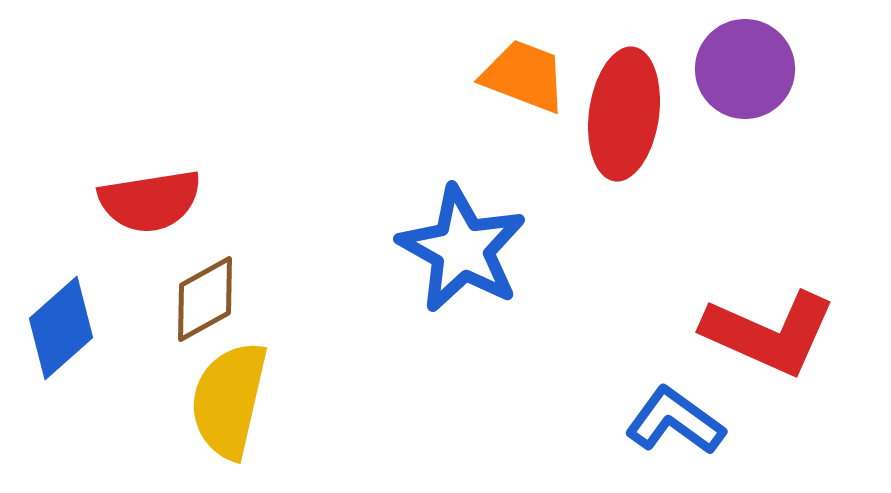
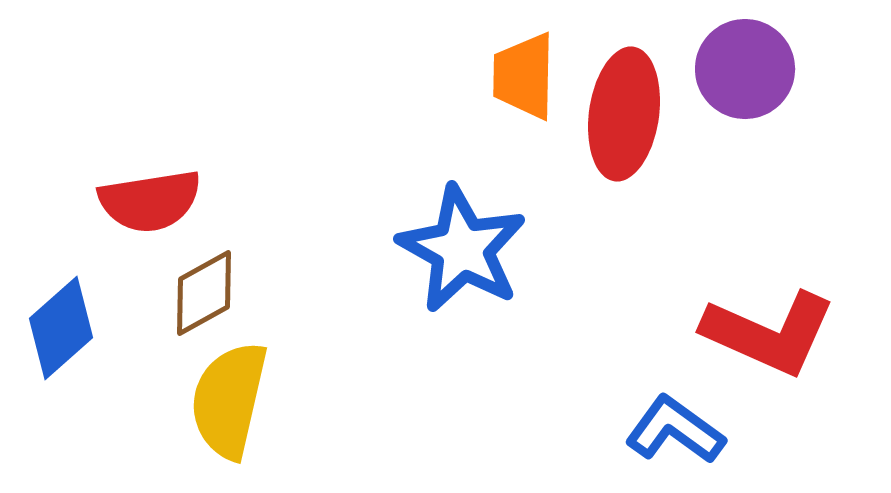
orange trapezoid: rotated 110 degrees counterclockwise
brown diamond: moved 1 px left, 6 px up
blue L-shape: moved 9 px down
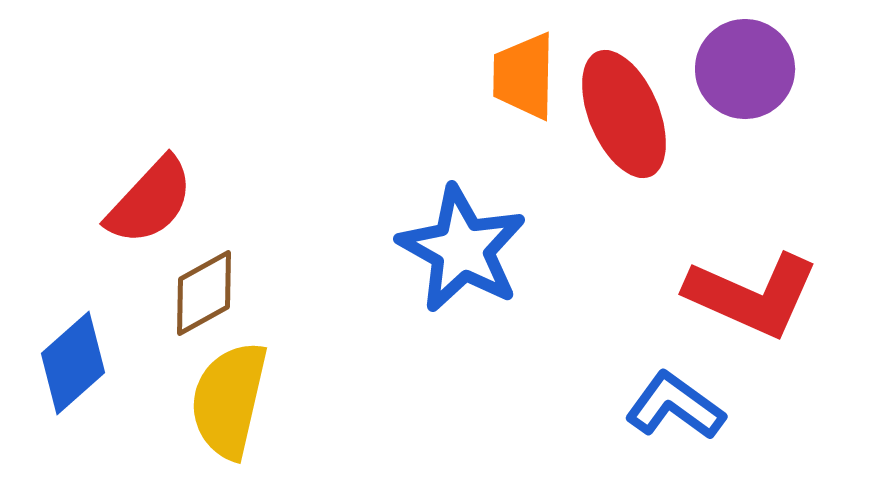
red ellipse: rotated 31 degrees counterclockwise
red semicircle: rotated 38 degrees counterclockwise
blue diamond: moved 12 px right, 35 px down
red L-shape: moved 17 px left, 38 px up
blue L-shape: moved 24 px up
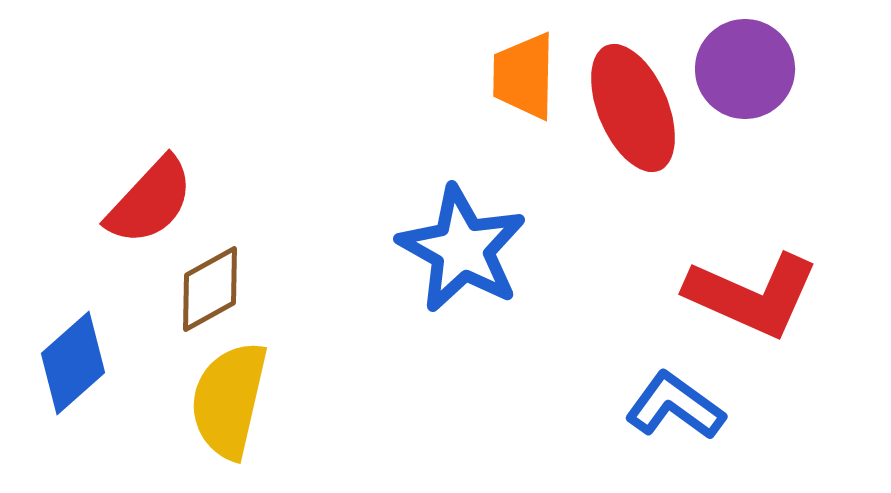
red ellipse: moved 9 px right, 6 px up
brown diamond: moved 6 px right, 4 px up
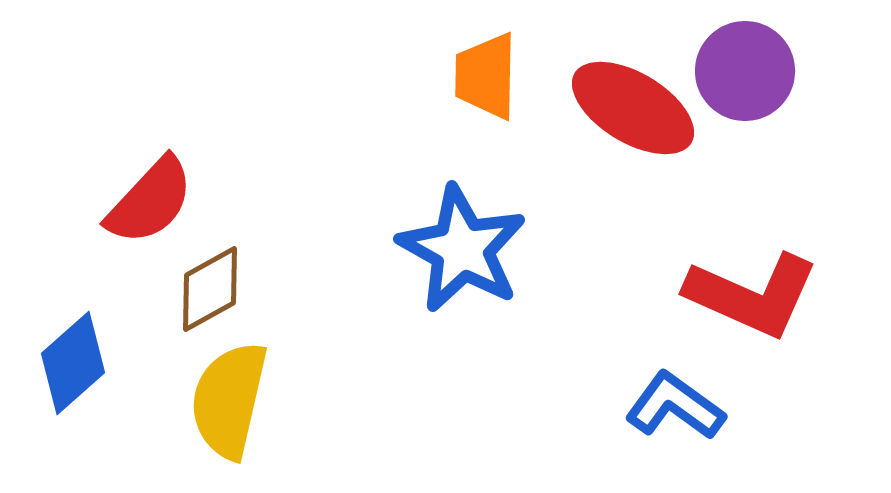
purple circle: moved 2 px down
orange trapezoid: moved 38 px left
red ellipse: rotated 36 degrees counterclockwise
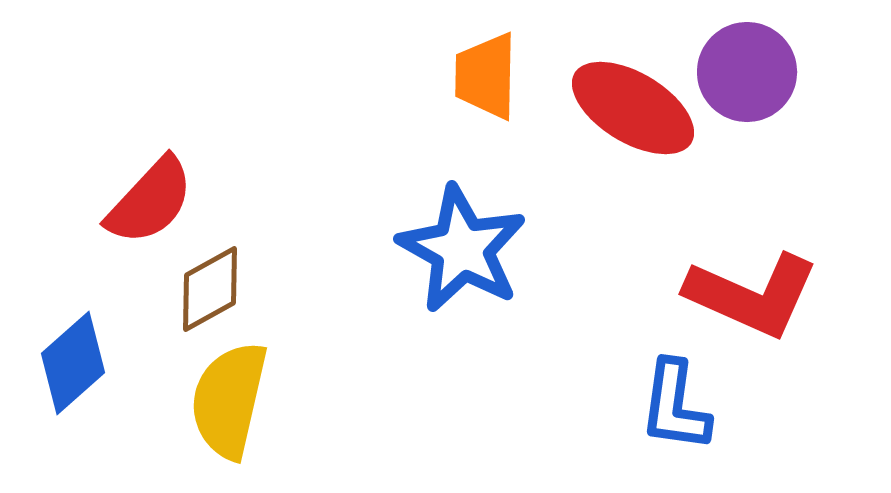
purple circle: moved 2 px right, 1 px down
blue L-shape: rotated 118 degrees counterclockwise
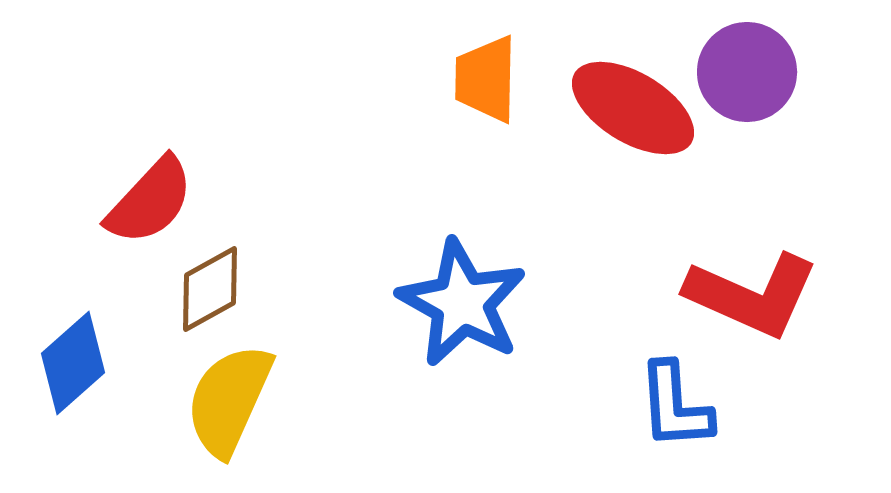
orange trapezoid: moved 3 px down
blue star: moved 54 px down
yellow semicircle: rotated 11 degrees clockwise
blue L-shape: rotated 12 degrees counterclockwise
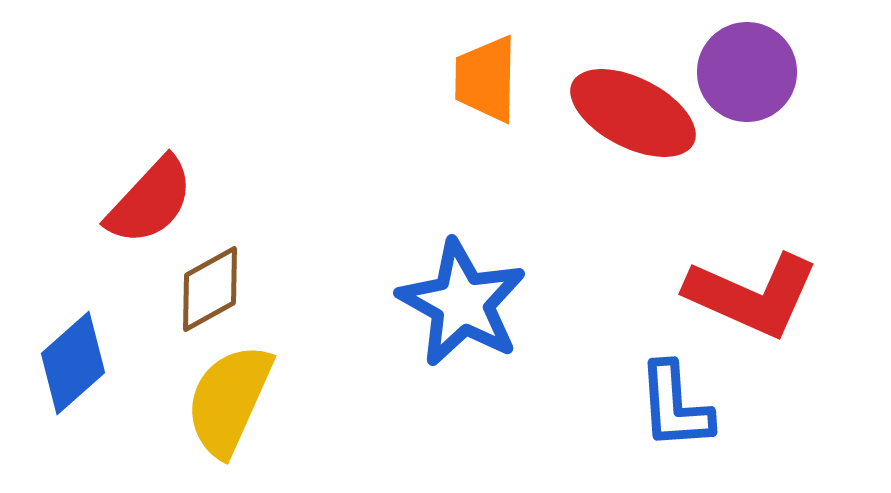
red ellipse: moved 5 px down; rotated 4 degrees counterclockwise
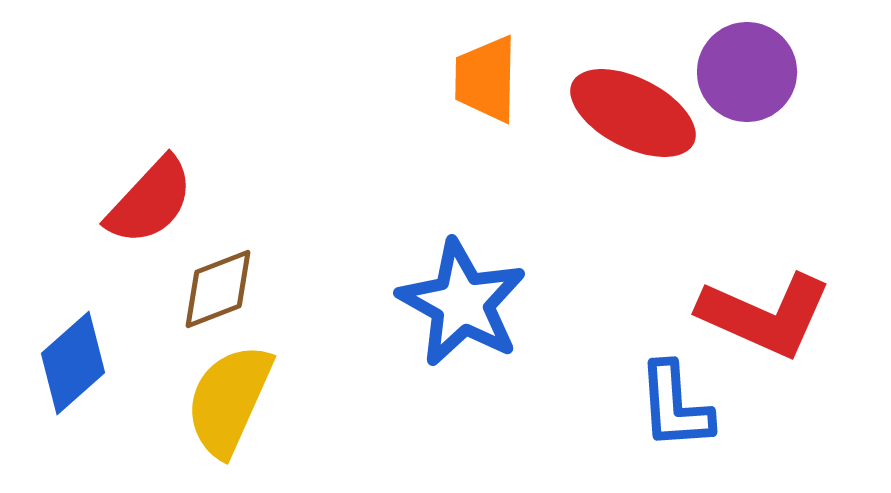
brown diamond: moved 8 px right; rotated 8 degrees clockwise
red L-shape: moved 13 px right, 20 px down
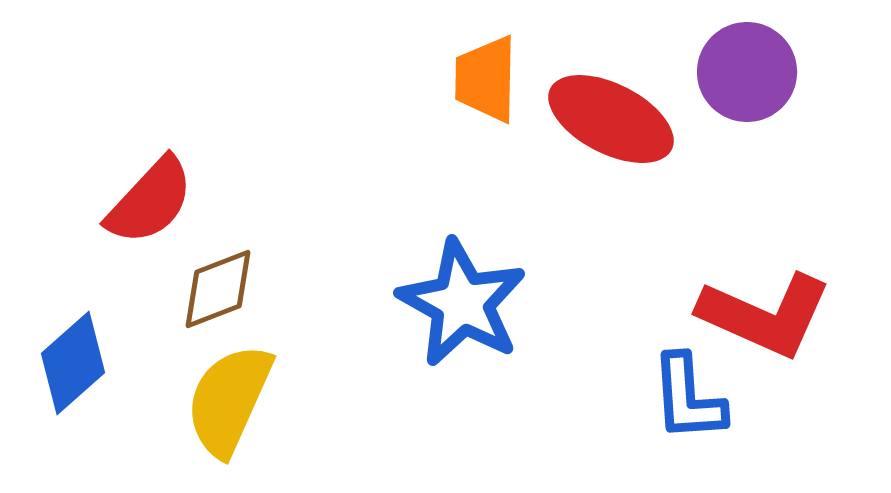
red ellipse: moved 22 px left, 6 px down
blue L-shape: moved 13 px right, 8 px up
